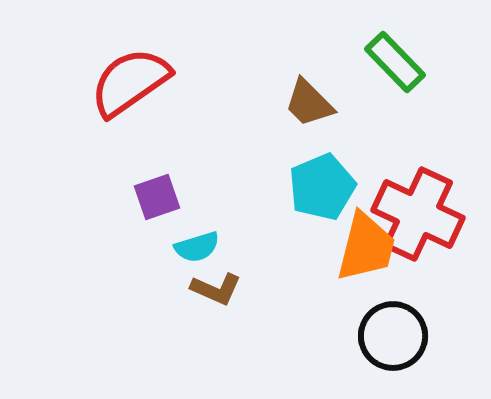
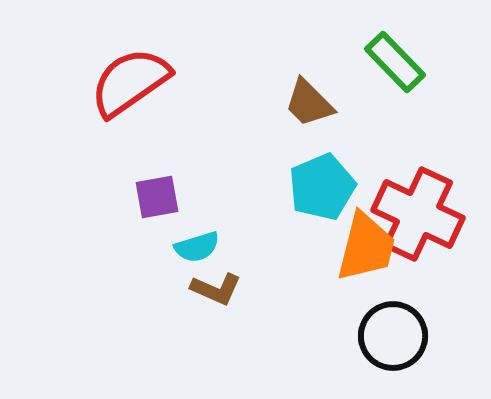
purple square: rotated 9 degrees clockwise
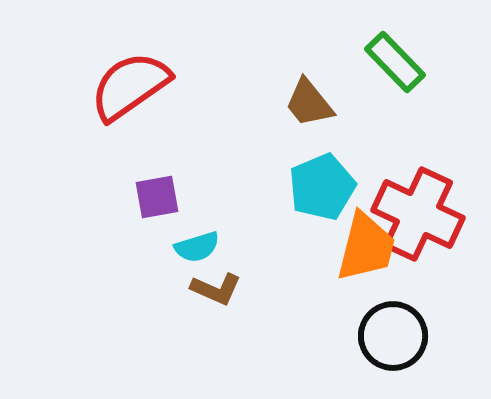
red semicircle: moved 4 px down
brown trapezoid: rotated 6 degrees clockwise
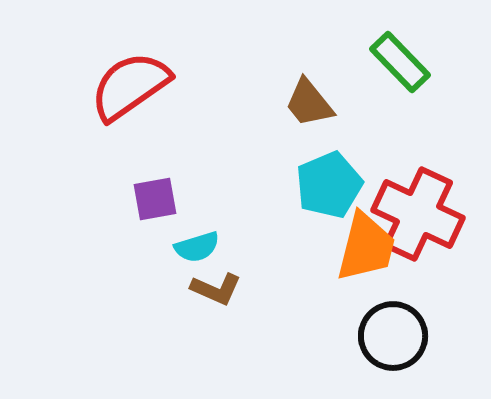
green rectangle: moved 5 px right
cyan pentagon: moved 7 px right, 2 px up
purple square: moved 2 px left, 2 px down
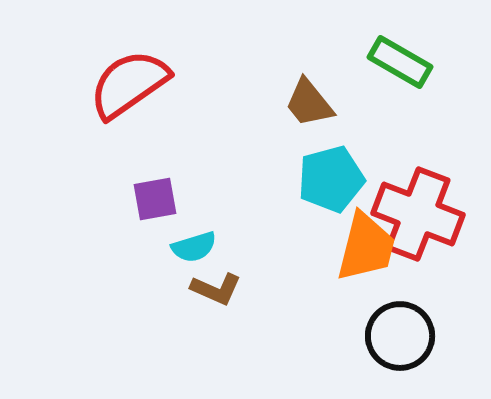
green rectangle: rotated 16 degrees counterclockwise
red semicircle: moved 1 px left, 2 px up
cyan pentagon: moved 2 px right, 6 px up; rotated 8 degrees clockwise
red cross: rotated 4 degrees counterclockwise
cyan semicircle: moved 3 px left
black circle: moved 7 px right
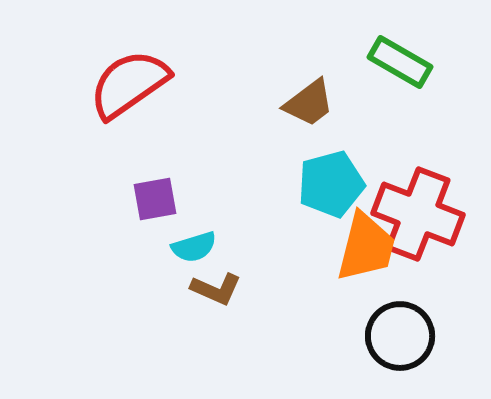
brown trapezoid: rotated 88 degrees counterclockwise
cyan pentagon: moved 5 px down
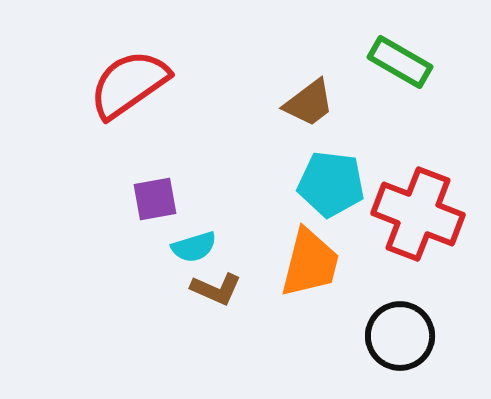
cyan pentagon: rotated 22 degrees clockwise
orange trapezoid: moved 56 px left, 16 px down
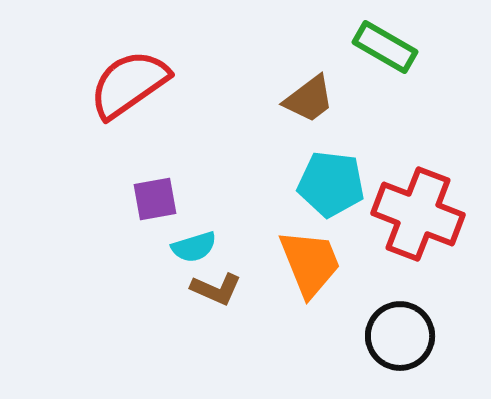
green rectangle: moved 15 px left, 15 px up
brown trapezoid: moved 4 px up
orange trapezoid: rotated 36 degrees counterclockwise
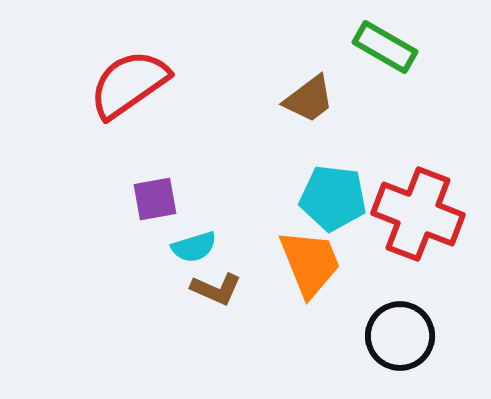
cyan pentagon: moved 2 px right, 14 px down
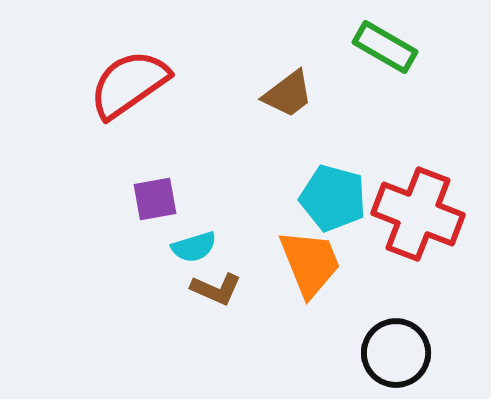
brown trapezoid: moved 21 px left, 5 px up
cyan pentagon: rotated 8 degrees clockwise
black circle: moved 4 px left, 17 px down
